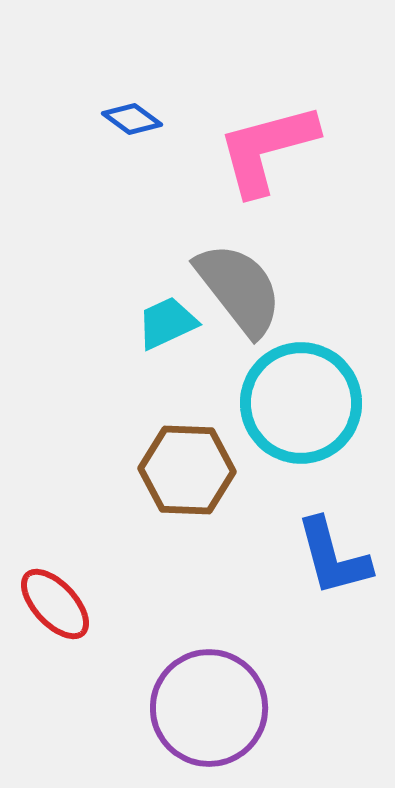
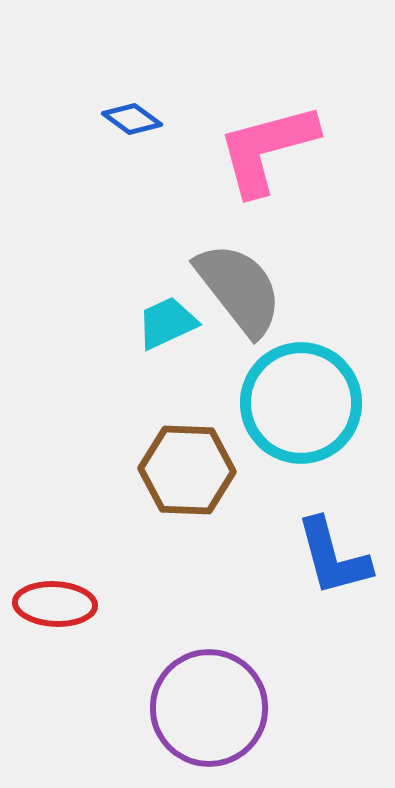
red ellipse: rotated 44 degrees counterclockwise
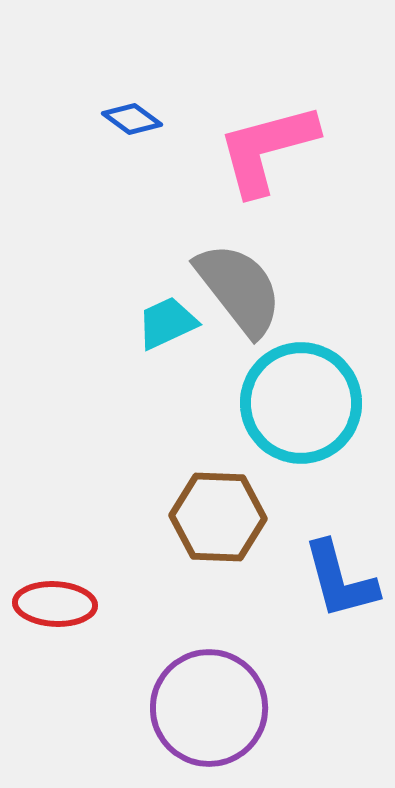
brown hexagon: moved 31 px right, 47 px down
blue L-shape: moved 7 px right, 23 px down
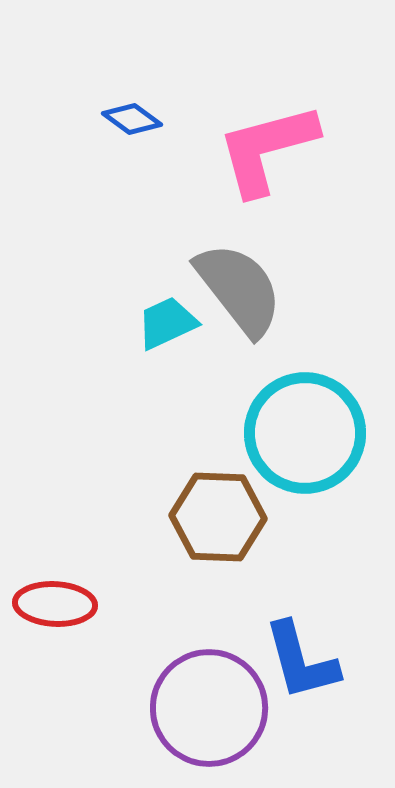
cyan circle: moved 4 px right, 30 px down
blue L-shape: moved 39 px left, 81 px down
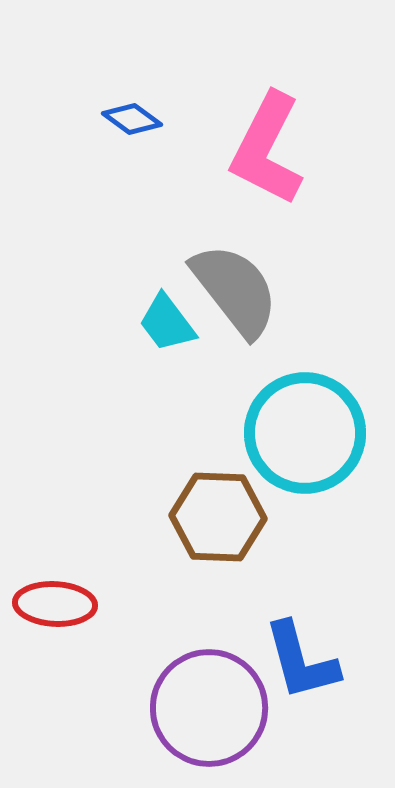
pink L-shape: rotated 48 degrees counterclockwise
gray semicircle: moved 4 px left, 1 px down
cyan trapezoid: rotated 102 degrees counterclockwise
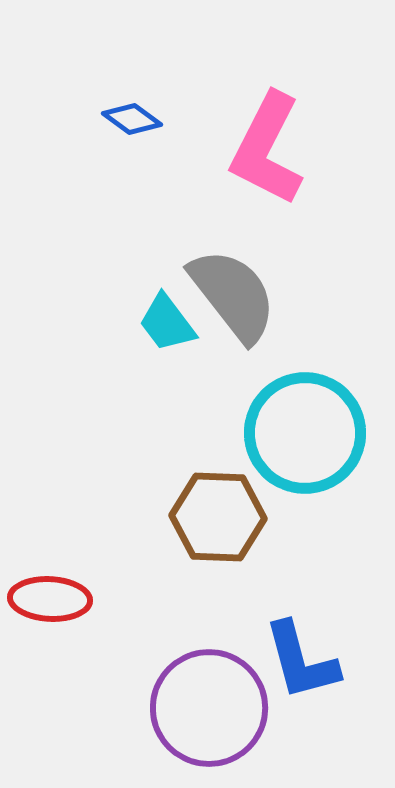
gray semicircle: moved 2 px left, 5 px down
red ellipse: moved 5 px left, 5 px up
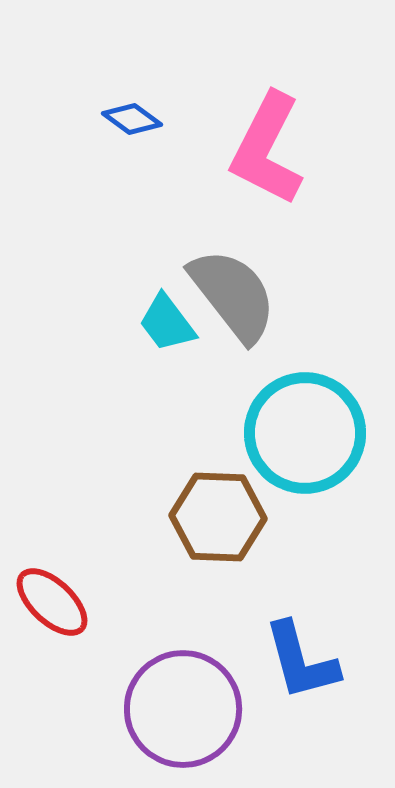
red ellipse: moved 2 px right, 3 px down; rotated 40 degrees clockwise
purple circle: moved 26 px left, 1 px down
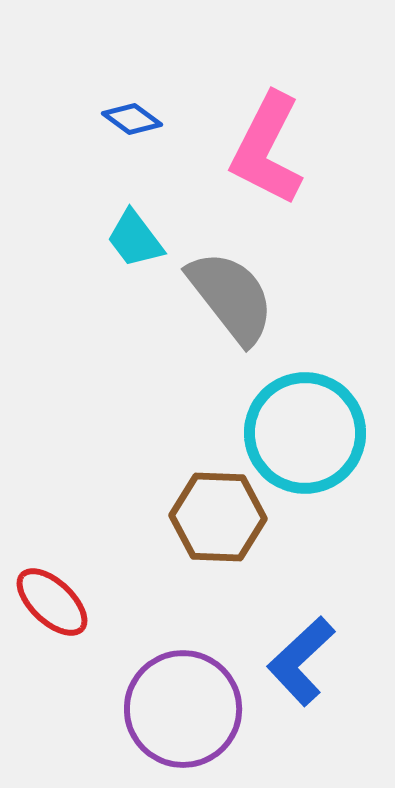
gray semicircle: moved 2 px left, 2 px down
cyan trapezoid: moved 32 px left, 84 px up
blue L-shape: rotated 62 degrees clockwise
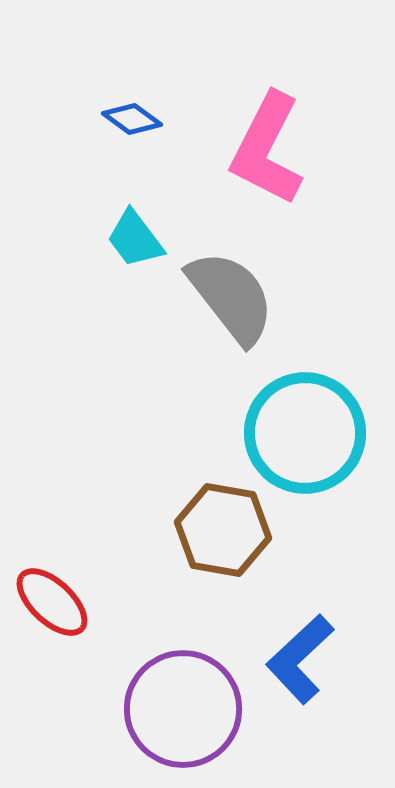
brown hexagon: moved 5 px right, 13 px down; rotated 8 degrees clockwise
blue L-shape: moved 1 px left, 2 px up
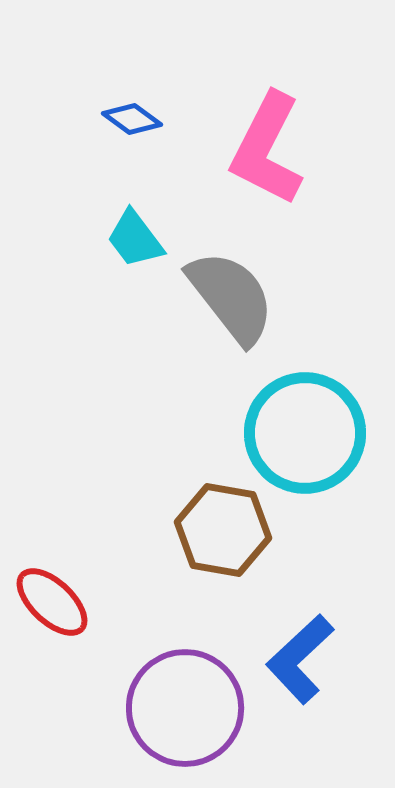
purple circle: moved 2 px right, 1 px up
